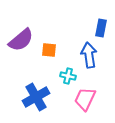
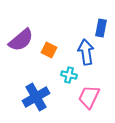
orange square: rotated 21 degrees clockwise
blue arrow: moved 3 px left, 3 px up
cyan cross: moved 1 px right, 1 px up
pink trapezoid: moved 4 px right, 2 px up
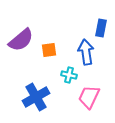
orange square: rotated 35 degrees counterclockwise
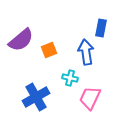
orange square: rotated 14 degrees counterclockwise
cyan cross: moved 1 px right, 3 px down
pink trapezoid: moved 1 px right, 1 px down
